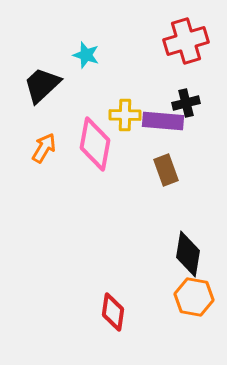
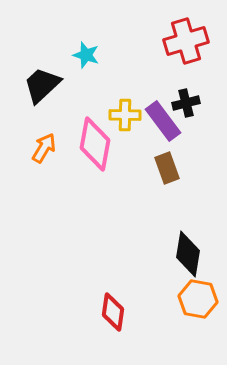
purple rectangle: rotated 48 degrees clockwise
brown rectangle: moved 1 px right, 2 px up
orange hexagon: moved 4 px right, 2 px down
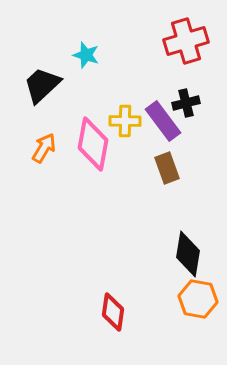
yellow cross: moved 6 px down
pink diamond: moved 2 px left
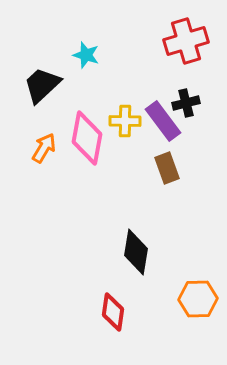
pink diamond: moved 6 px left, 6 px up
black diamond: moved 52 px left, 2 px up
orange hexagon: rotated 12 degrees counterclockwise
